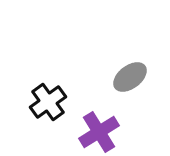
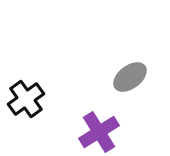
black cross: moved 22 px left, 3 px up
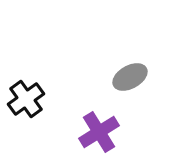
gray ellipse: rotated 8 degrees clockwise
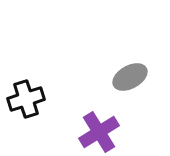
black cross: rotated 18 degrees clockwise
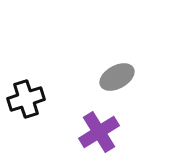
gray ellipse: moved 13 px left
